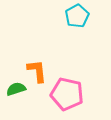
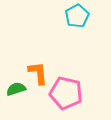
orange L-shape: moved 1 px right, 2 px down
pink pentagon: moved 1 px left, 1 px up
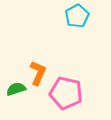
orange L-shape: rotated 30 degrees clockwise
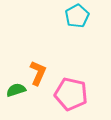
green semicircle: moved 1 px down
pink pentagon: moved 5 px right, 1 px down
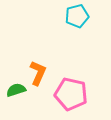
cyan pentagon: rotated 15 degrees clockwise
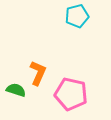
green semicircle: rotated 36 degrees clockwise
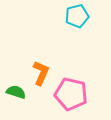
orange L-shape: moved 3 px right
green semicircle: moved 2 px down
